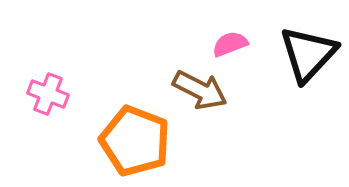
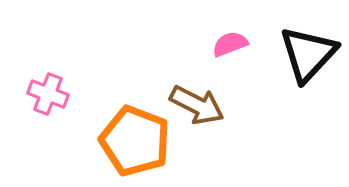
brown arrow: moved 3 px left, 15 px down
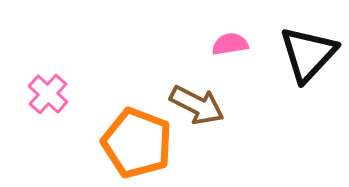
pink semicircle: rotated 12 degrees clockwise
pink cross: rotated 21 degrees clockwise
orange pentagon: moved 2 px right, 2 px down
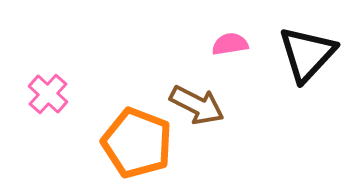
black triangle: moved 1 px left
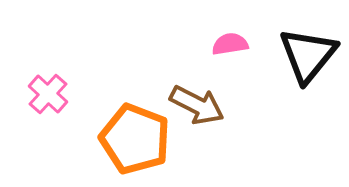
black triangle: moved 1 px right, 1 px down; rotated 4 degrees counterclockwise
orange pentagon: moved 2 px left, 4 px up
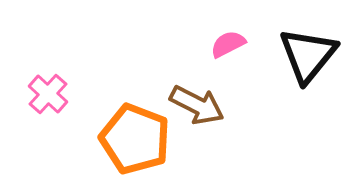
pink semicircle: moved 2 px left; rotated 18 degrees counterclockwise
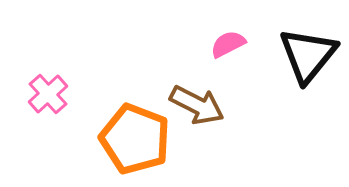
pink cross: rotated 6 degrees clockwise
